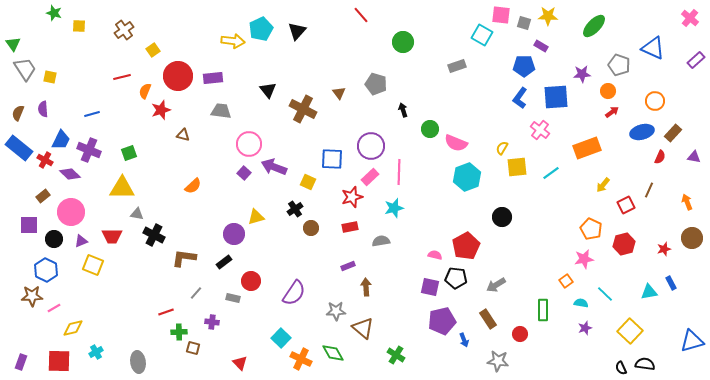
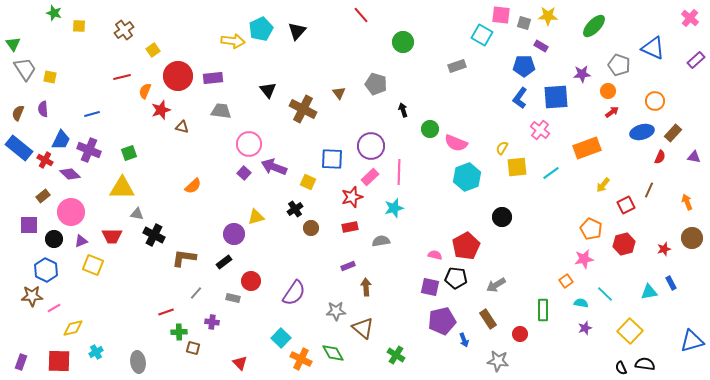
brown triangle at (183, 135): moved 1 px left, 8 px up
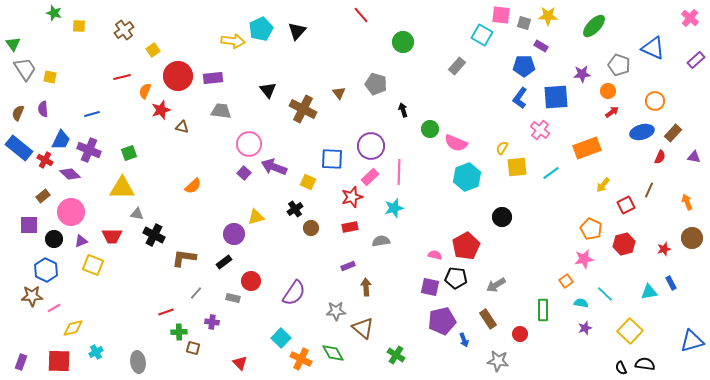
gray rectangle at (457, 66): rotated 30 degrees counterclockwise
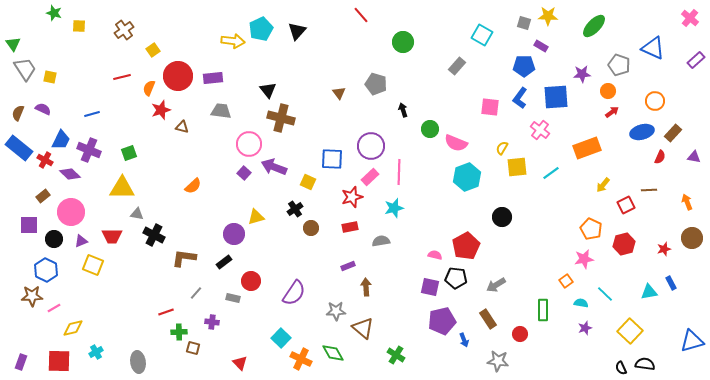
pink square at (501, 15): moved 11 px left, 92 px down
orange semicircle at (145, 91): moved 4 px right, 3 px up
purple semicircle at (43, 109): rotated 119 degrees clockwise
brown cross at (303, 109): moved 22 px left, 9 px down; rotated 12 degrees counterclockwise
brown line at (649, 190): rotated 63 degrees clockwise
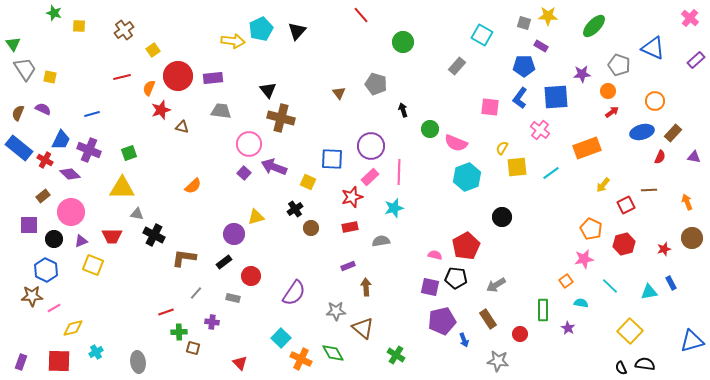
red circle at (251, 281): moved 5 px up
cyan line at (605, 294): moved 5 px right, 8 px up
purple star at (585, 328): moved 17 px left; rotated 24 degrees counterclockwise
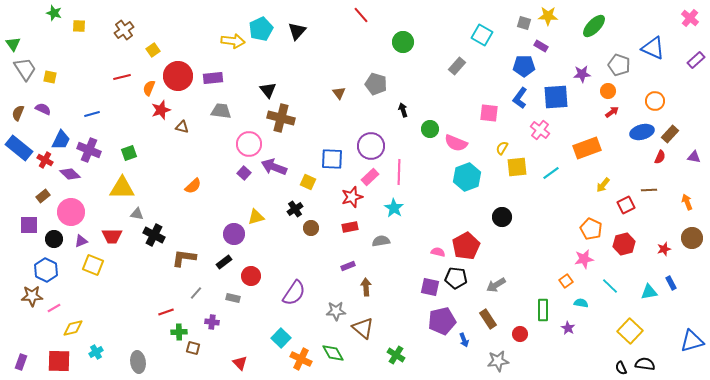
pink square at (490, 107): moved 1 px left, 6 px down
brown rectangle at (673, 133): moved 3 px left, 1 px down
cyan star at (394, 208): rotated 24 degrees counterclockwise
pink semicircle at (435, 255): moved 3 px right, 3 px up
gray star at (498, 361): rotated 15 degrees counterclockwise
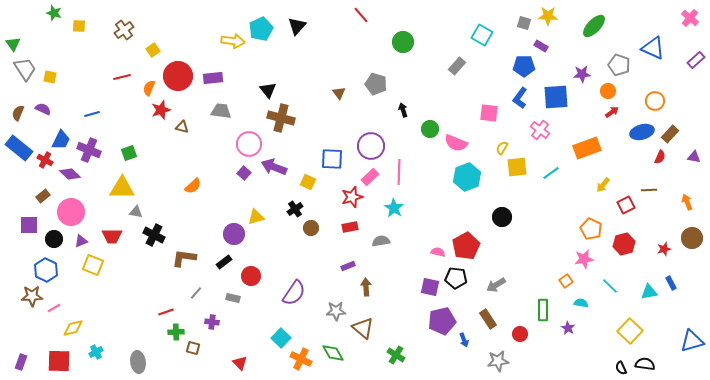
black triangle at (297, 31): moved 5 px up
gray triangle at (137, 214): moved 1 px left, 2 px up
green cross at (179, 332): moved 3 px left
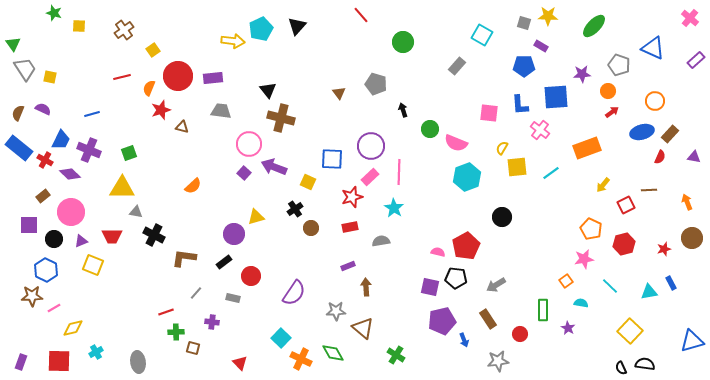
blue L-shape at (520, 98): moved 7 px down; rotated 40 degrees counterclockwise
